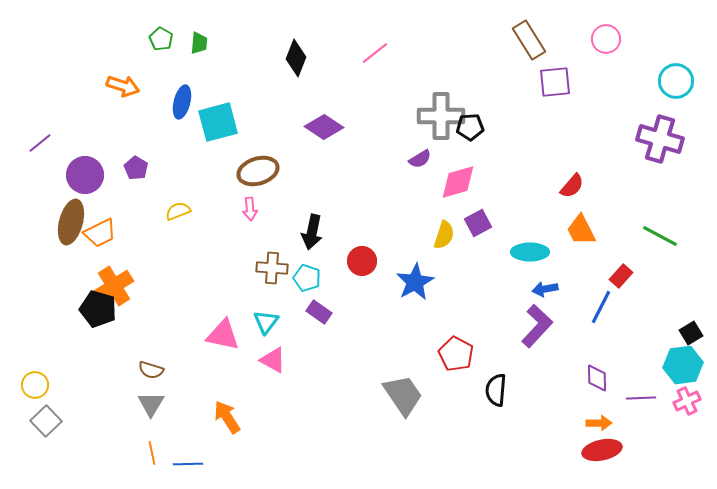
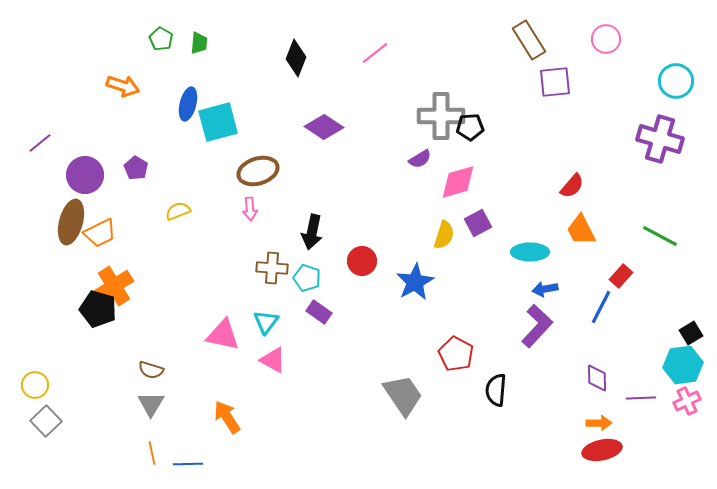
blue ellipse at (182, 102): moved 6 px right, 2 px down
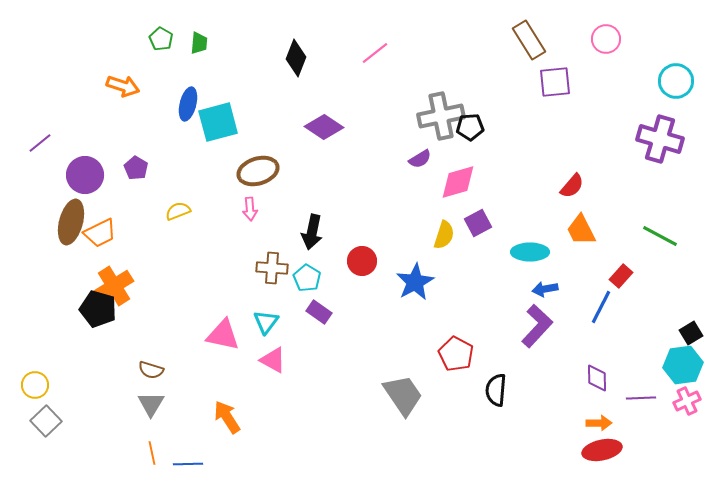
gray cross at (441, 116): rotated 12 degrees counterclockwise
cyan pentagon at (307, 278): rotated 12 degrees clockwise
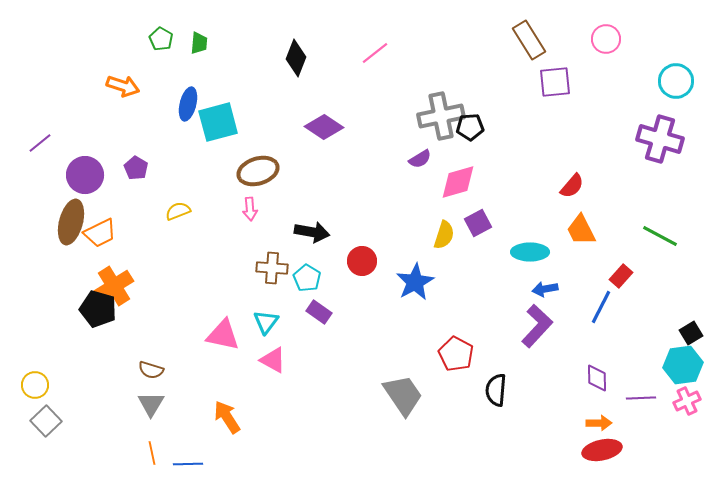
black arrow at (312, 232): rotated 92 degrees counterclockwise
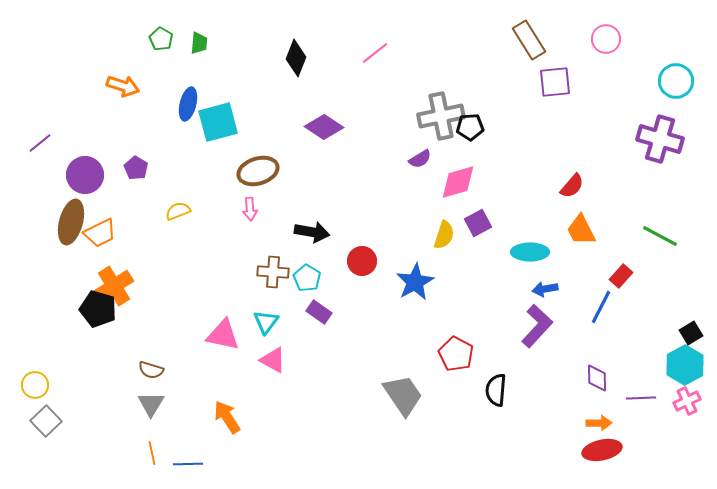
brown cross at (272, 268): moved 1 px right, 4 px down
cyan hexagon at (683, 365): moved 2 px right; rotated 21 degrees counterclockwise
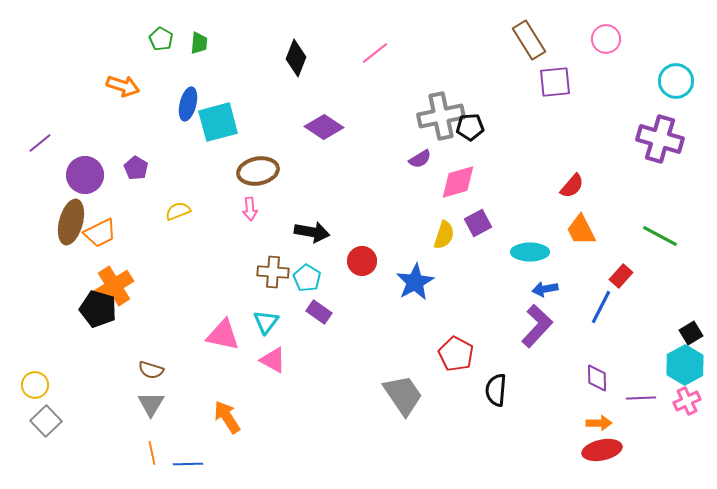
brown ellipse at (258, 171): rotated 6 degrees clockwise
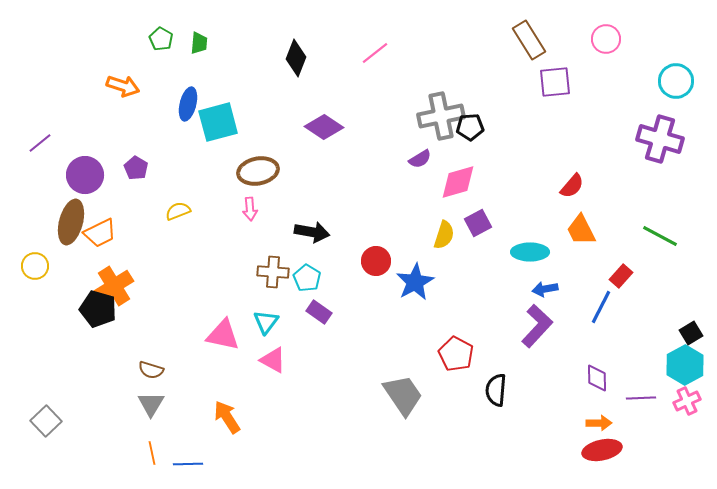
red circle at (362, 261): moved 14 px right
yellow circle at (35, 385): moved 119 px up
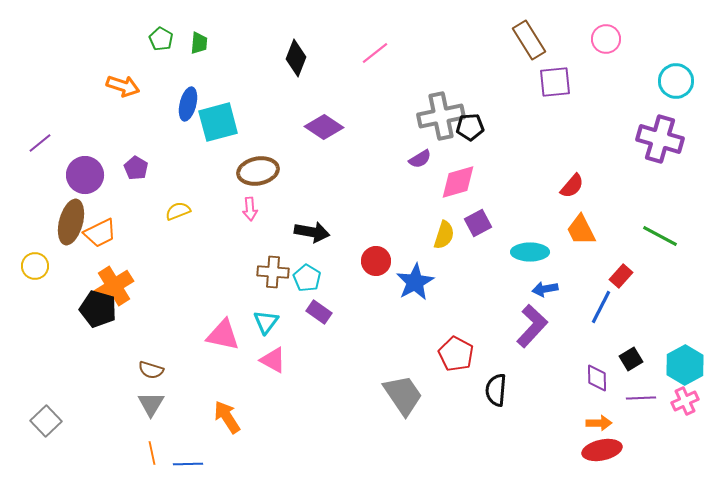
purple L-shape at (537, 326): moved 5 px left
black square at (691, 333): moved 60 px left, 26 px down
pink cross at (687, 401): moved 2 px left
